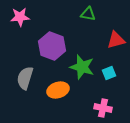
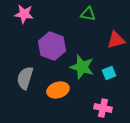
pink star: moved 4 px right, 3 px up; rotated 12 degrees clockwise
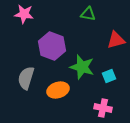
cyan square: moved 3 px down
gray semicircle: moved 1 px right
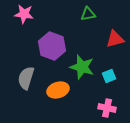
green triangle: rotated 21 degrees counterclockwise
red triangle: moved 1 px left, 1 px up
pink cross: moved 4 px right
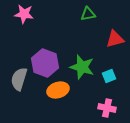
purple hexagon: moved 7 px left, 17 px down
gray semicircle: moved 7 px left, 1 px down
